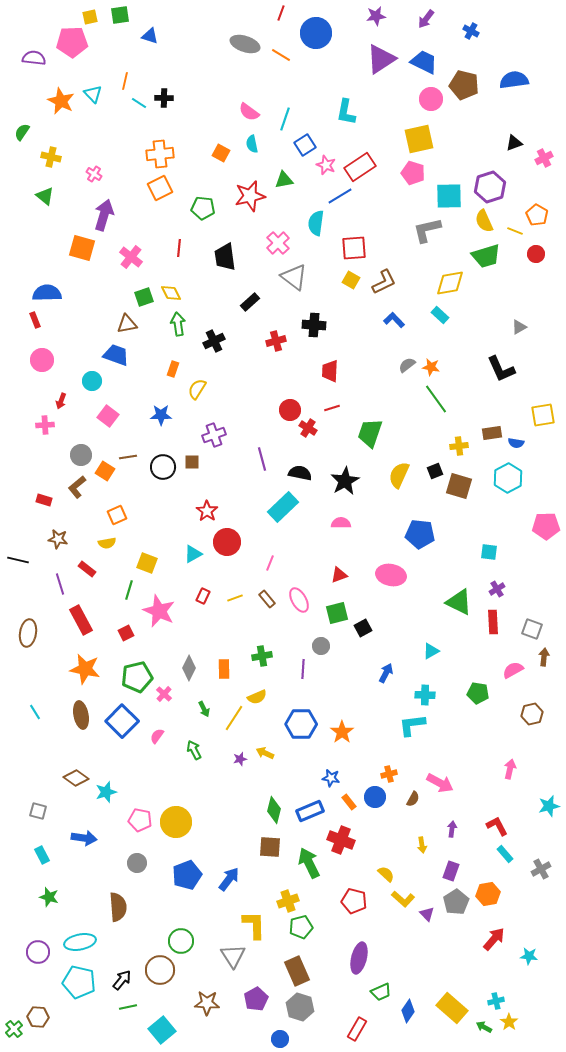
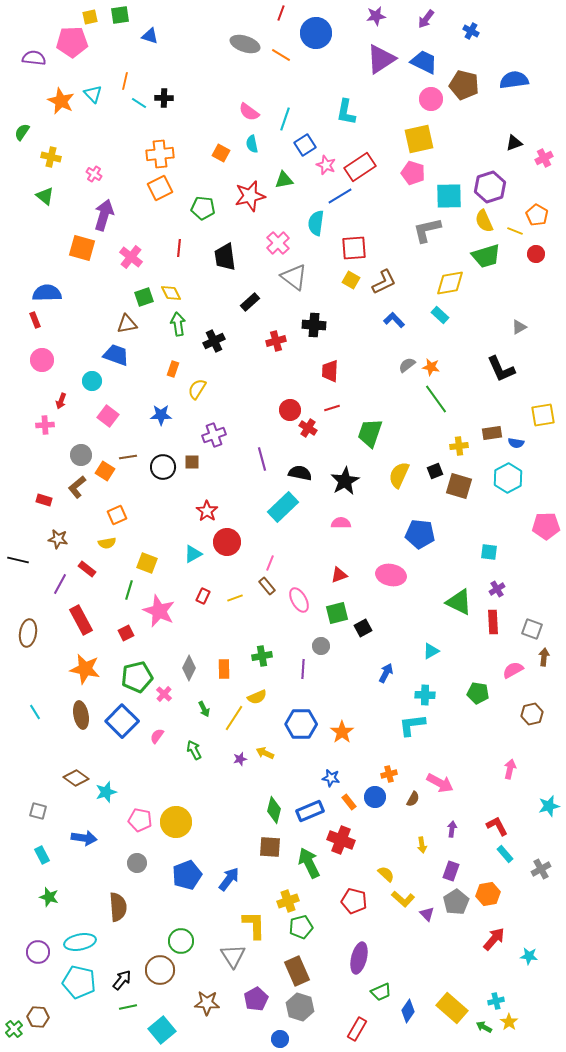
purple line at (60, 584): rotated 45 degrees clockwise
brown rectangle at (267, 599): moved 13 px up
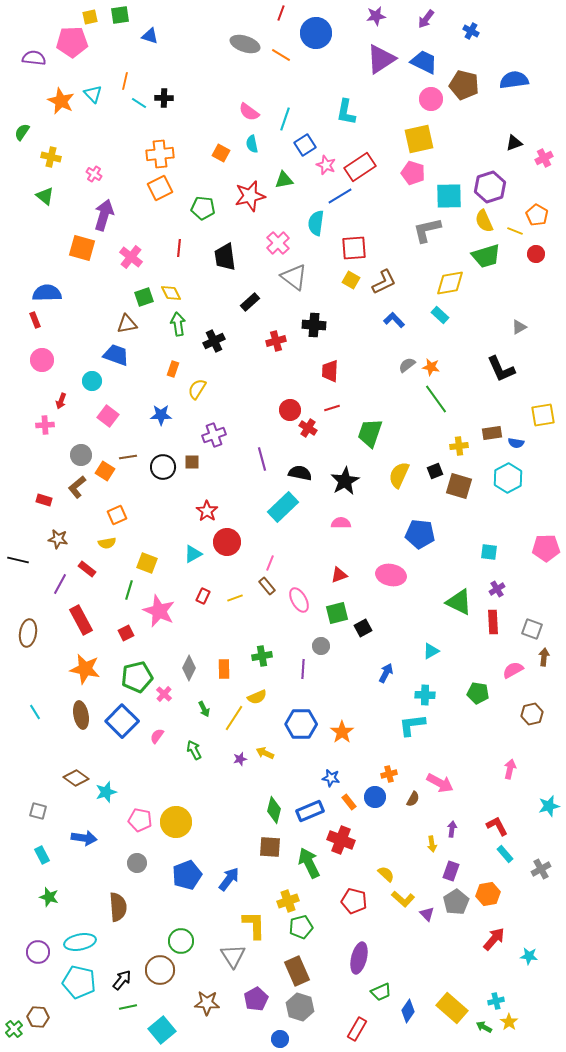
pink pentagon at (546, 526): moved 22 px down
yellow arrow at (422, 845): moved 10 px right, 1 px up
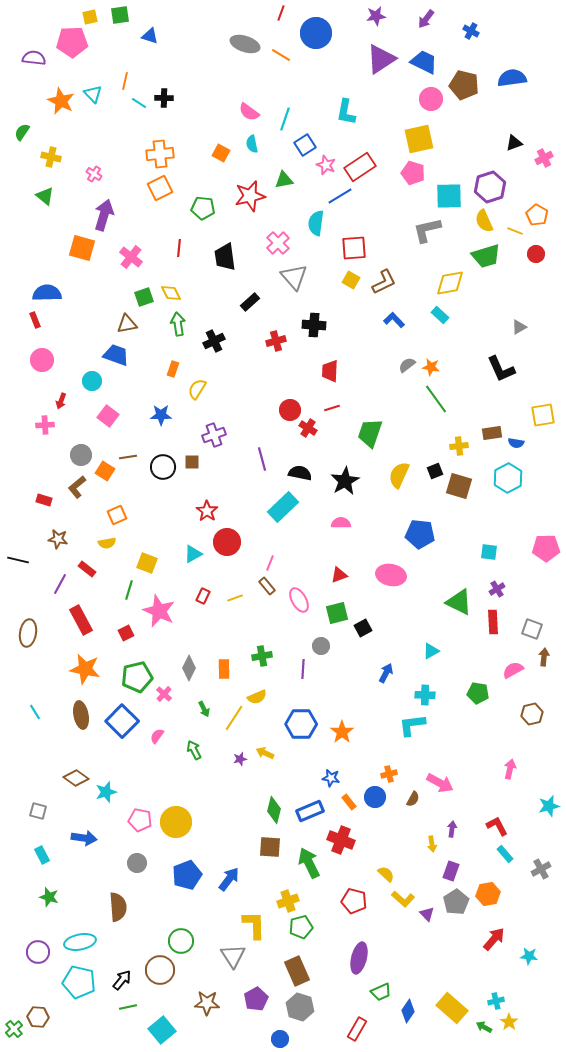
blue semicircle at (514, 80): moved 2 px left, 2 px up
gray triangle at (294, 277): rotated 12 degrees clockwise
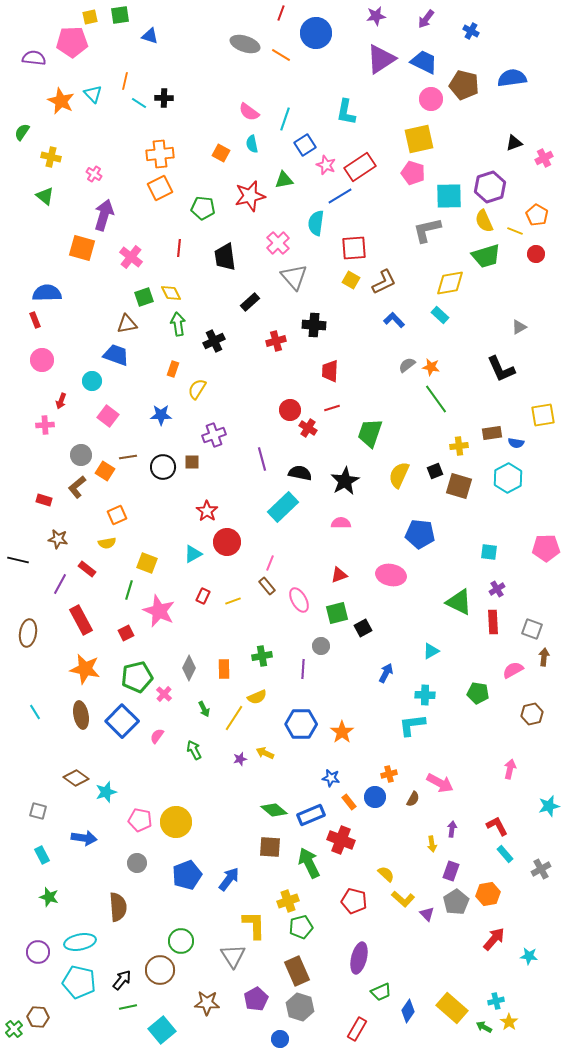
yellow line at (235, 598): moved 2 px left, 3 px down
green diamond at (274, 810): rotated 64 degrees counterclockwise
blue rectangle at (310, 811): moved 1 px right, 4 px down
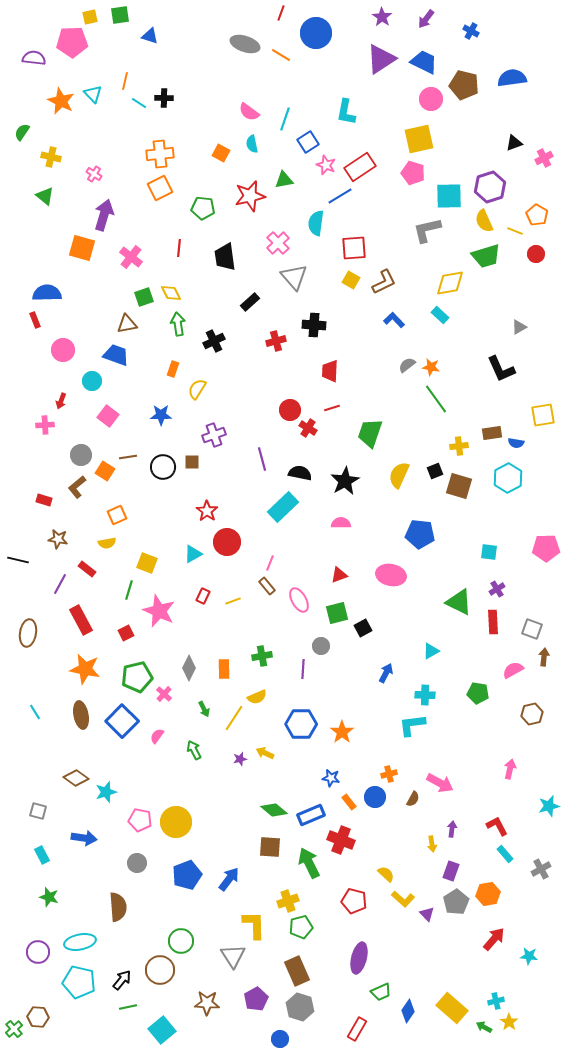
purple star at (376, 16): moved 6 px right, 1 px down; rotated 30 degrees counterclockwise
blue square at (305, 145): moved 3 px right, 3 px up
pink circle at (42, 360): moved 21 px right, 10 px up
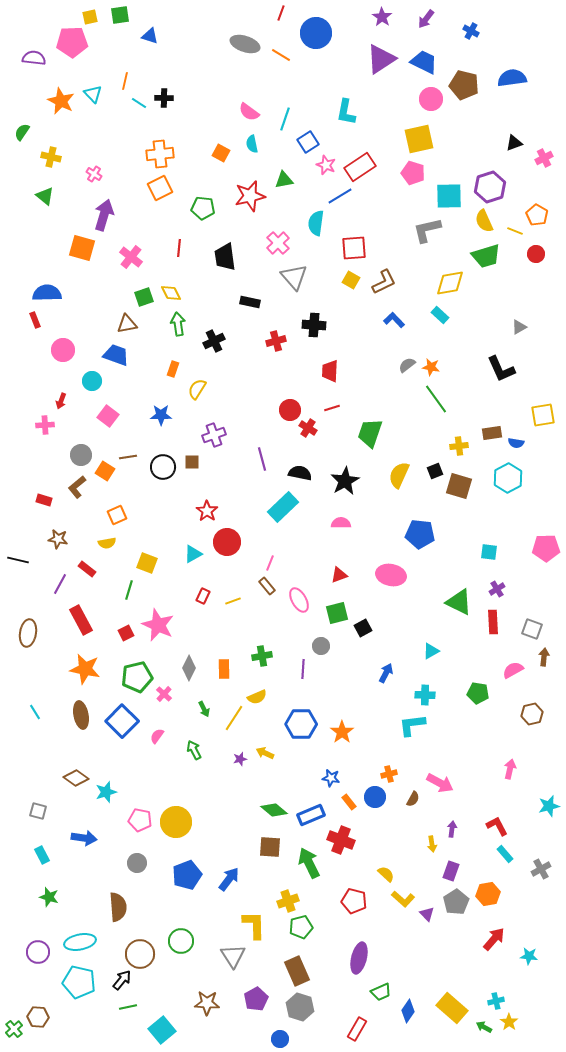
black rectangle at (250, 302): rotated 54 degrees clockwise
pink star at (159, 611): moved 1 px left, 14 px down
brown circle at (160, 970): moved 20 px left, 16 px up
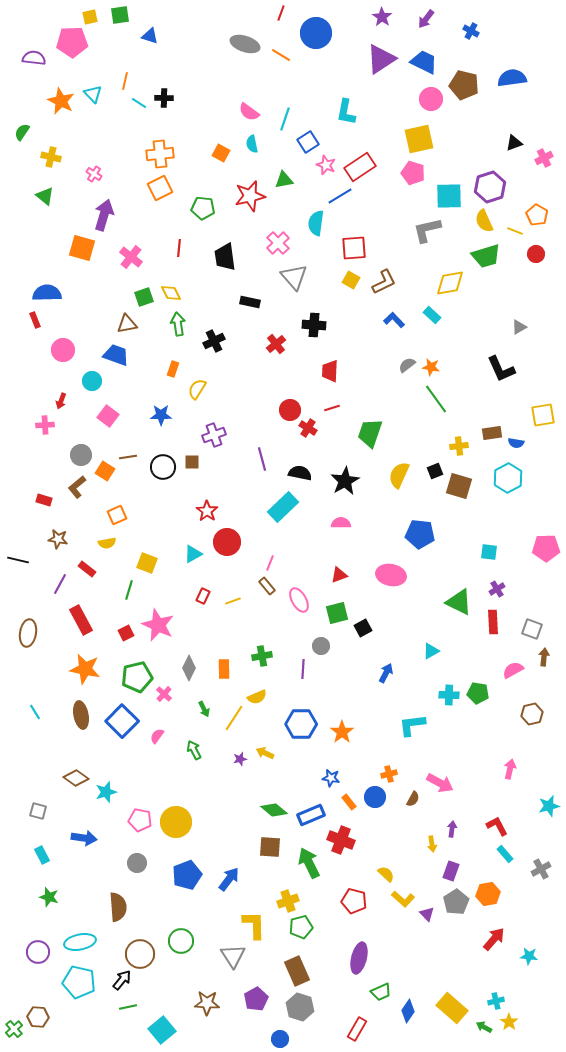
cyan rectangle at (440, 315): moved 8 px left
red cross at (276, 341): moved 3 px down; rotated 24 degrees counterclockwise
cyan cross at (425, 695): moved 24 px right
